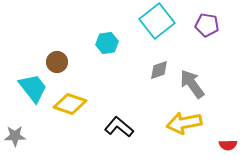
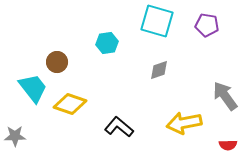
cyan square: rotated 36 degrees counterclockwise
gray arrow: moved 33 px right, 12 px down
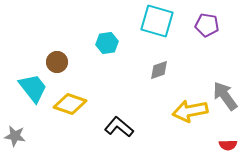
yellow arrow: moved 6 px right, 12 px up
gray star: rotated 10 degrees clockwise
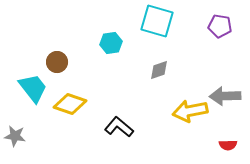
purple pentagon: moved 13 px right, 1 px down
cyan hexagon: moved 4 px right
gray arrow: rotated 56 degrees counterclockwise
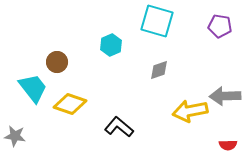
cyan hexagon: moved 2 px down; rotated 15 degrees counterclockwise
